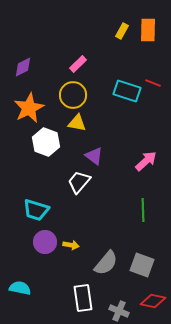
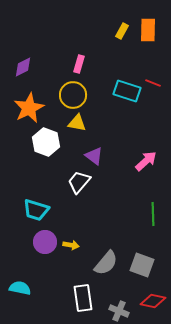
pink rectangle: moved 1 px right; rotated 30 degrees counterclockwise
green line: moved 10 px right, 4 px down
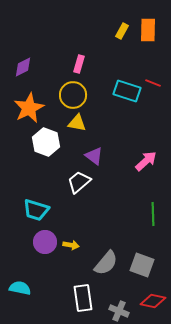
white trapezoid: rotated 10 degrees clockwise
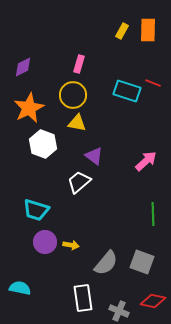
white hexagon: moved 3 px left, 2 px down
gray square: moved 3 px up
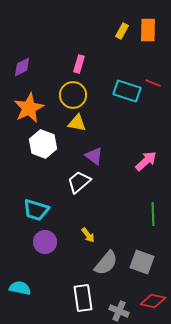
purple diamond: moved 1 px left
yellow arrow: moved 17 px right, 10 px up; rotated 42 degrees clockwise
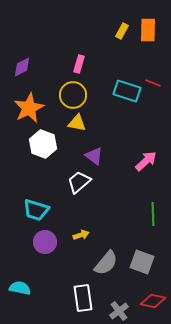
yellow arrow: moved 7 px left; rotated 70 degrees counterclockwise
gray cross: rotated 30 degrees clockwise
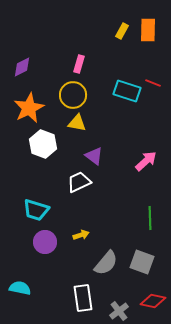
white trapezoid: rotated 15 degrees clockwise
green line: moved 3 px left, 4 px down
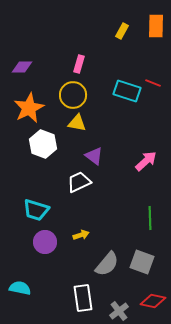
orange rectangle: moved 8 px right, 4 px up
purple diamond: rotated 25 degrees clockwise
gray semicircle: moved 1 px right, 1 px down
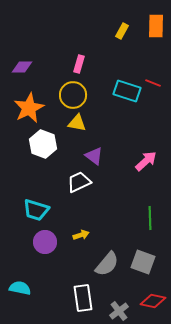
gray square: moved 1 px right
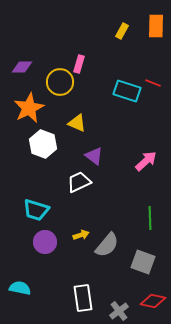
yellow circle: moved 13 px left, 13 px up
yellow triangle: rotated 12 degrees clockwise
gray semicircle: moved 19 px up
